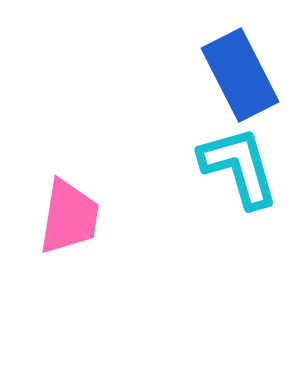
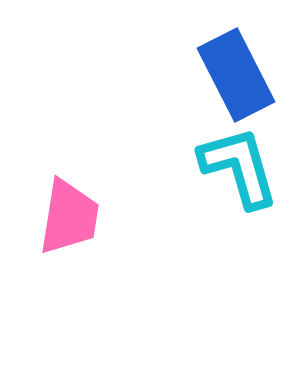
blue rectangle: moved 4 px left
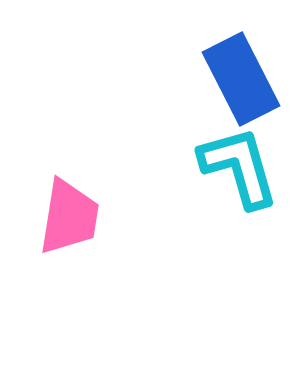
blue rectangle: moved 5 px right, 4 px down
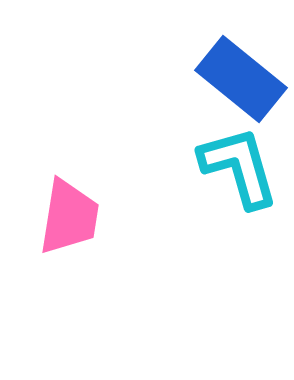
blue rectangle: rotated 24 degrees counterclockwise
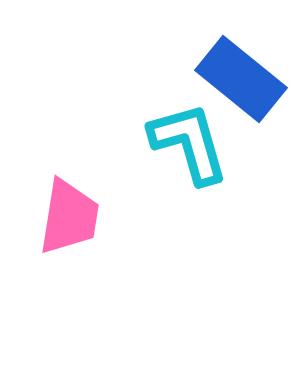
cyan L-shape: moved 50 px left, 24 px up
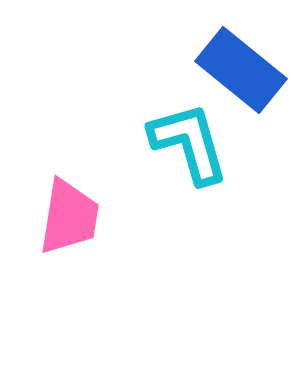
blue rectangle: moved 9 px up
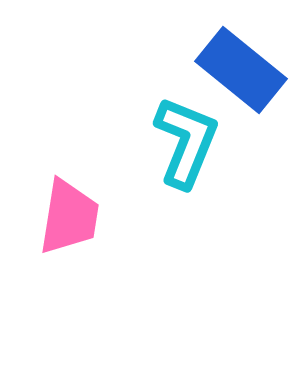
cyan L-shape: moved 3 px left, 1 px up; rotated 38 degrees clockwise
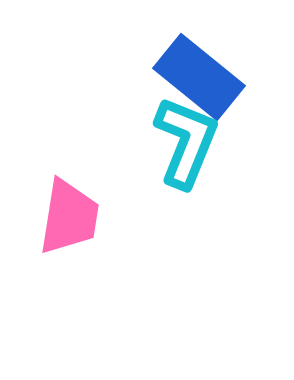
blue rectangle: moved 42 px left, 7 px down
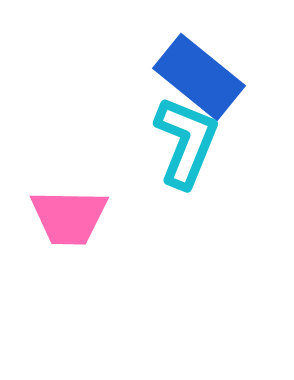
pink trapezoid: rotated 82 degrees clockwise
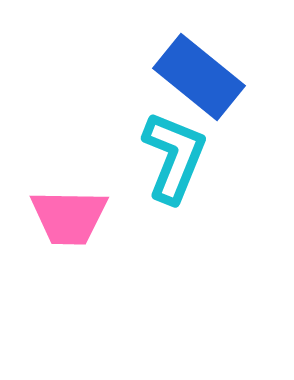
cyan L-shape: moved 12 px left, 15 px down
